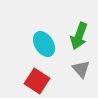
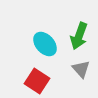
cyan ellipse: moved 1 px right; rotated 10 degrees counterclockwise
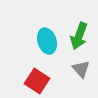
cyan ellipse: moved 2 px right, 3 px up; rotated 25 degrees clockwise
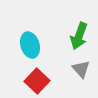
cyan ellipse: moved 17 px left, 4 px down
red square: rotated 10 degrees clockwise
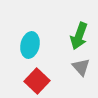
cyan ellipse: rotated 30 degrees clockwise
gray triangle: moved 2 px up
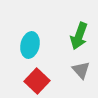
gray triangle: moved 3 px down
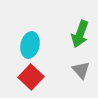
green arrow: moved 1 px right, 2 px up
red square: moved 6 px left, 4 px up
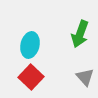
gray triangle: moved 4 px right, 7 px down
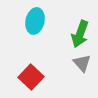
cyan ellipse: moved 5 px right, 24 px up
gray triangle: moved 3 px left, 14 px up
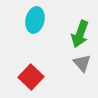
cyan ellipse: moved 1 px up
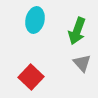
green arrow: moved 3 px left, 3 px up
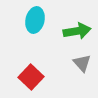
green arrow: rotated 120 degrees counterclockwise
